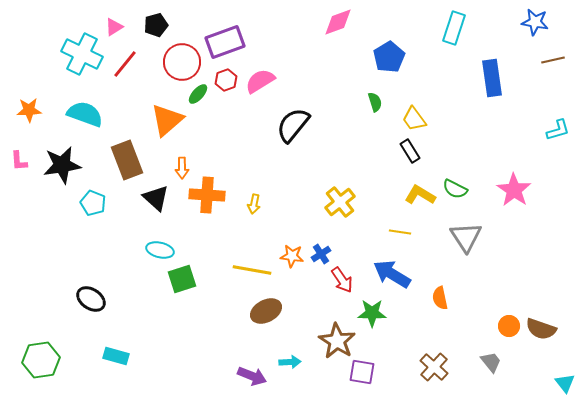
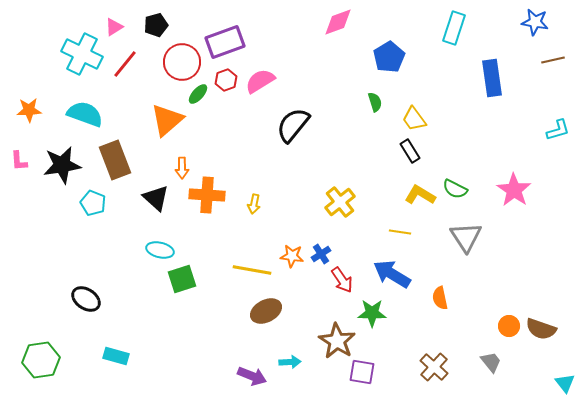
brown rectangle at (127, 160): moved 12 px left
black ellipse at (91, 299): moved 5 px left
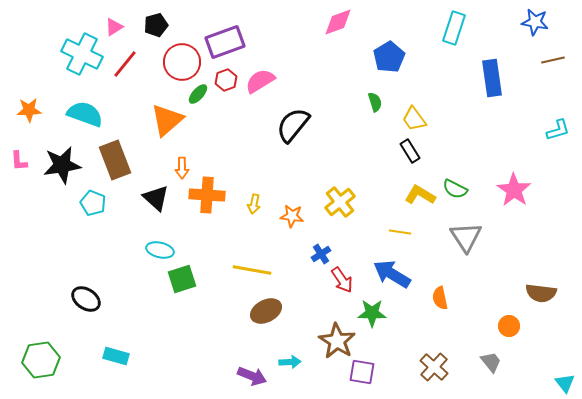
orange star at (292, 256): moved 40 px up
brown semicircle at (541, 329): moved 36 px up; rotated 12 degrees counterclockwise
